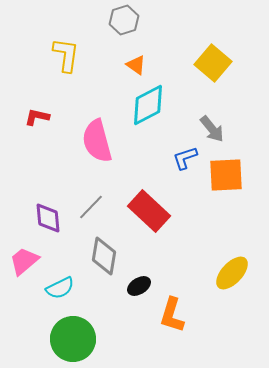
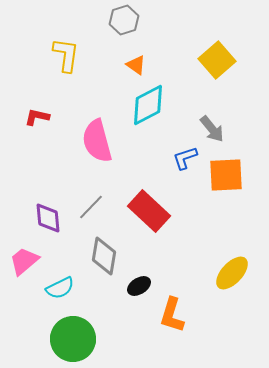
yellow square: moved 4 px right, 3 px up; rotated 9 degrees clockwise
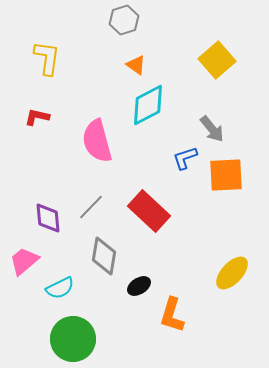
yellow L-shape: moved 19 px left, 3 px down
